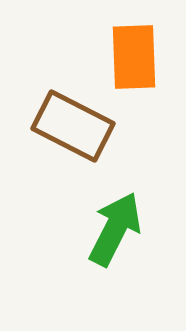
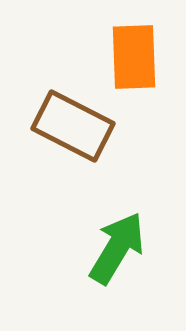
green arrow: moved 2 px right, 19 px down; rotated 4 degrees clockwise
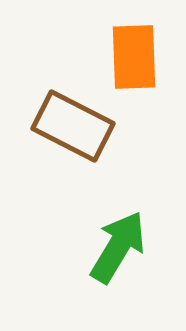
green arrow: moved 1 px right, 1 px up
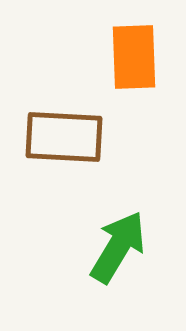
brown rectangle: moved 9 px left, 11 px down; rotated 24 degrees counterclockwise
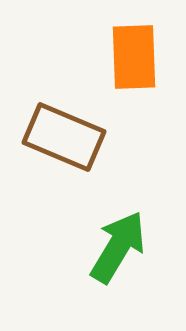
brown rectangle: rotated 20 degrees clockwise
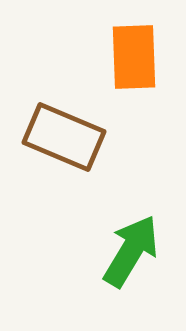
green arrow: moved 13 px right, 4 px down
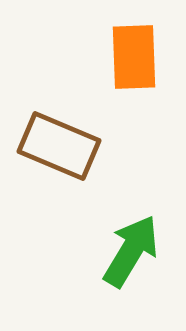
brown rectangle: moved 5 px left, 9 px down
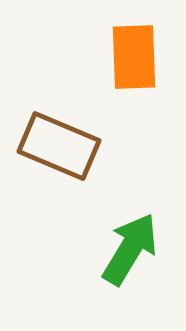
green arrow: moved 1 px left, 2 px up
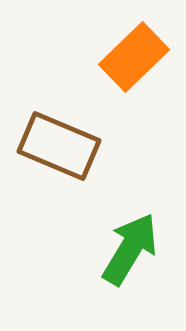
orange rectangle: rotated 48 degrees clockwise
